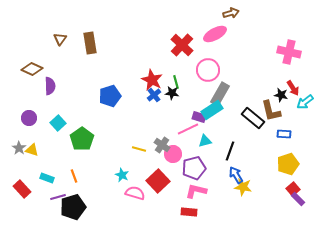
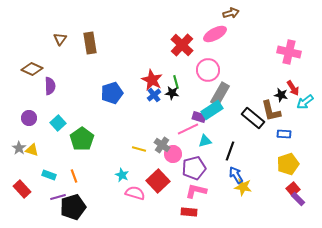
blue pentagon at (110, 96): moved 2 px right, 3 px up
cyan rectangle at (47, 178): moved 2 px right, 3 px up
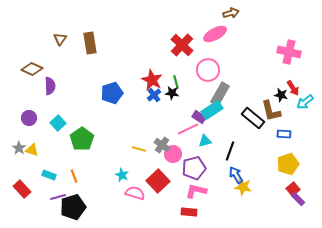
purple rectangle at (199, 117): rotated 16 degrees clockwise
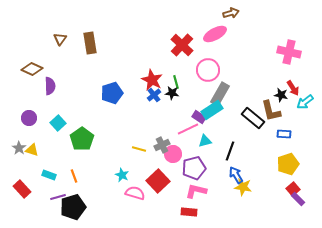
gray cross at (162, 145): rotated 28 degrees clockwise
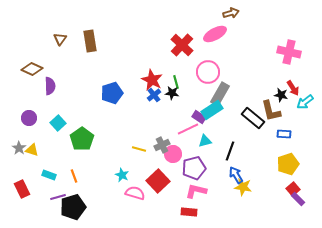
brown rectangle at (90, 43): moved 2 px up
pink circle at (208, 70): moved 2 px down
red rectangle at (22, 189): rotated 18 degrees clockwise
